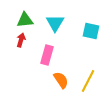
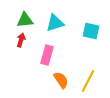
cyan triangle: rotated 42 degrees clockwise
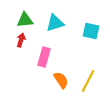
pink rectangle: moved 3 px left, 2 px down
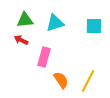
cyan square: moved 3 px right, 5 px up; rotated 12 degrees counterclockwise
red arrow: rotated 80 degrees counterclockwise
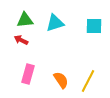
pink rectangle: moved 16 px left, 17 px down
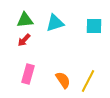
red arrow: moved 3 px right; rotated 72 degrees counterclockwise
orange semicircle: moved 2 px right
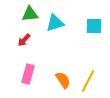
green triangle: moved 5 px right, 6 px up
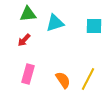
green triangle: moved 2 px left
yellow line: moved 2 px up
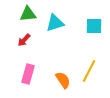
yellow line: moved 1 px right, 8 px up
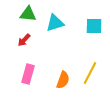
green triangle: rotated 12 degrees clockwise
yellow line: moved 1 px right, 2 px down
orange semicircle: rotated 54 degrees clockwise
